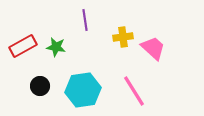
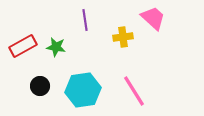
pink trapezoid: moved 30 px up
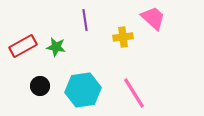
pink line: moved 2 px down
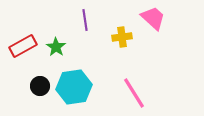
yellow cross: moved 1 px left
green star: rotated 24 degrees clockwise
cyan hexagon: moved 9 px left, 3 px up
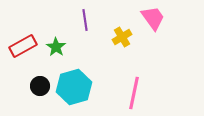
pink trapezoid: rotated 12 degrees clockwise
yellow cross: rotated 24 degrees counterclockwise
cyan hexagon: rotated 8 degrees counterclockwise
pink line: rotated 44 degrees clockwise
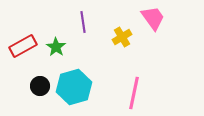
purple line: moved 2 px left, 2 px down
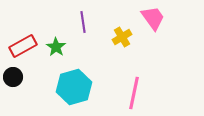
black circle: moved 27 px left, 9 px up
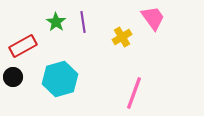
green star: moved 25 px up
cyan hexagon: moved 14 px left, 8 px up
pink line: rotated 8 degrees clockwise
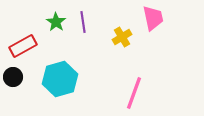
pink trapezoid: rotated 24 degrees clockwise
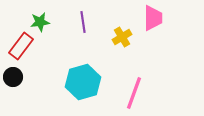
pink trapezoid: rotated 12 degrees clockwise
green star: moved 16 px left; rotated 30 degrees clockwise
red rectangle: moved 2 px left; rotated 24 degrees counterclockwise
cyan hexagon: moved 23 px right, 3 px down
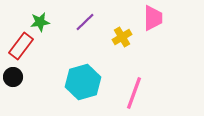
purple line: moved 2 px right; rotated 55 degrees clockwise
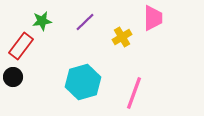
green star: moved 2 px right, 1 px up
